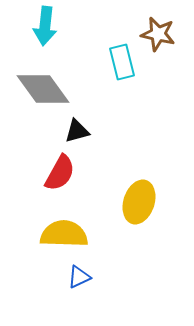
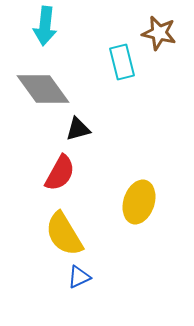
brown star: moved 1 px right, 1 px up
black triangle: moved 1 px right, 2 px up
yellow semicircle: rotated 123 degrees counterclockwise
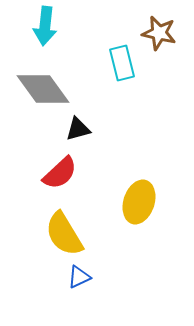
cyan rectangle: moved 1 px down
red semicircle: rotated 18 degrees clockwise
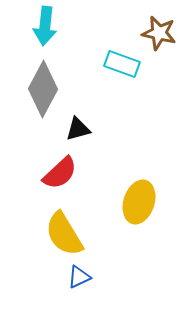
cyan rectangle: moved 1 px down; rotated 56 degrees counterclockwise
gray diamond: rotated 64 degrees clockwise
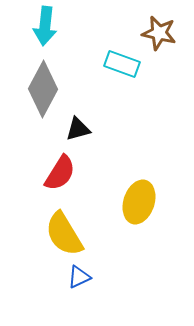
red semicircle: rotated 15 degrees counterclockwise
